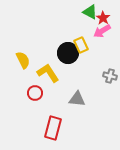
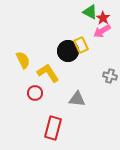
black circle: moved 2 px up
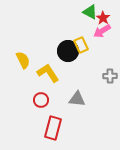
gray cross: rotated 16 degrees counterclockwise
red circle: moved 6 px right, 7 px down
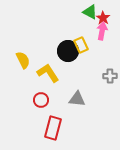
pink arrow: rotated 132 degrees clockwise
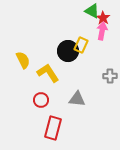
green triangle: moved 2 px right, 1 px up
yellow rectangle: rotated 49 degrees clockwise
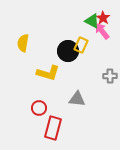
green triangle: moved 10 px down
pink arrow: rotated 48 degrees counterclockwise
yellow semicircle: moved 17 px up; rotated 144 degrees counterclockwise
yellow L-shape: rotated 140 degrees clockwise
red circle: moved 2 px left, 8 px down
